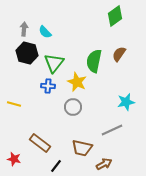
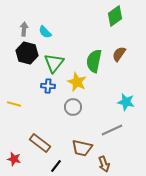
cyan star: rotated 24 degrees clockwise
brown arrow: rotated 98 degrees clockwise
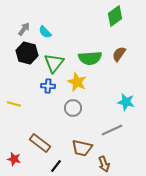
gray arrow: rotated 32 degrees clockwise
green semicircle: moved 4 px left, 3 px up; rotated 105 degrees counterclockwise
gray circle: moved 1 px down
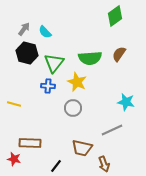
brown rectangle: moved 10 px left; rotated 35 degrees counterclockwise
